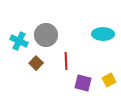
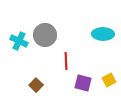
gray circle: moved 1 px left
brown square: moved 22 px down
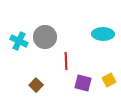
gray circle: moved 2 px down
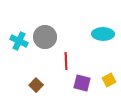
purple square: moved 1 px left
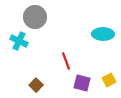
gray circle: moved 10 px left, 20 px up
red line: rotated 18 degrees counterclockwise
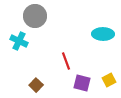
gray circle: moved 1 px up
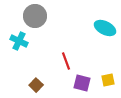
cyan ellipse: moved 2 px right, 6 px up; rotated 25 degrees clockwise
yellow square: moved 1 px left; rotated 16 degrees clockwise
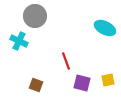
brown square: rotated 24 degrees counterclockwise
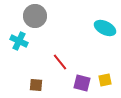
red line: moved 6 px left, 1 px down; rotated 18 degrees counterclockwise
yellow square: moved 3 px left
brown square: rotated 16 degrees counterclockwise
